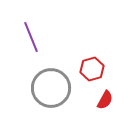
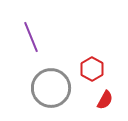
red hexagon: rotated 15 degrees counterclockwise
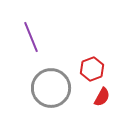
red hexagon: rotated 10 degrees clockwise
red semicircle: moved 3 px left, 3 px up
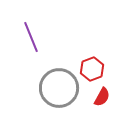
gray circle: moved 8 px right
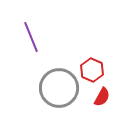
red hexagon: moved 1 px down; rotated 15 degrees counterclockwise
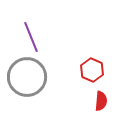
gray circle: moved 32 px left, 11 px up
red semicircle: moved 1 px left, 4 px down; rotated 24 degrees counterclockwise
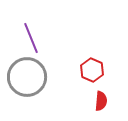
purple line: moved 1 px down
